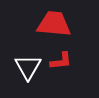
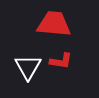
red L-shape: rotated 15 degrees clockwise
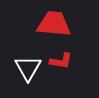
white triangle: moved 1 px down
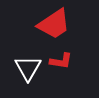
red trapezoid: rotated 141 degrees clockwise
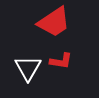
red trapezoid: moved 2 px up
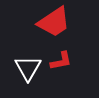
red L-shape: rotated 20 degrees counterclockwise
